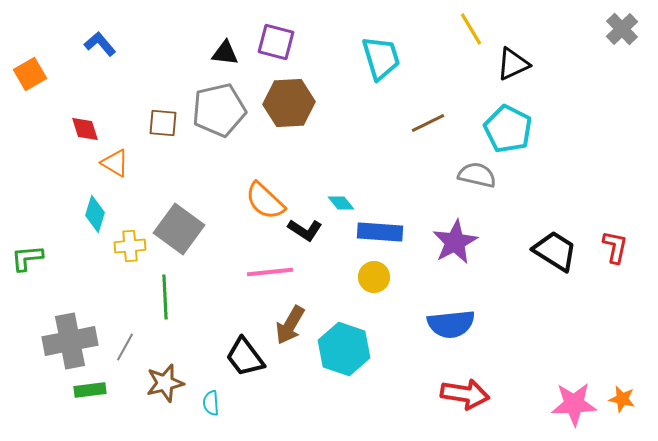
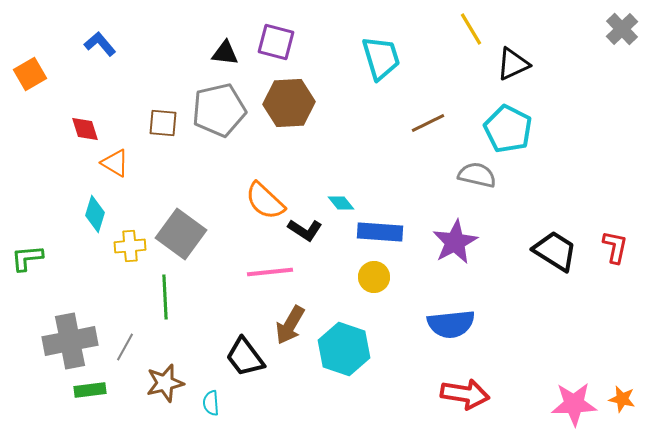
gray square at (179, 229): moved 2 px right, 5 px down
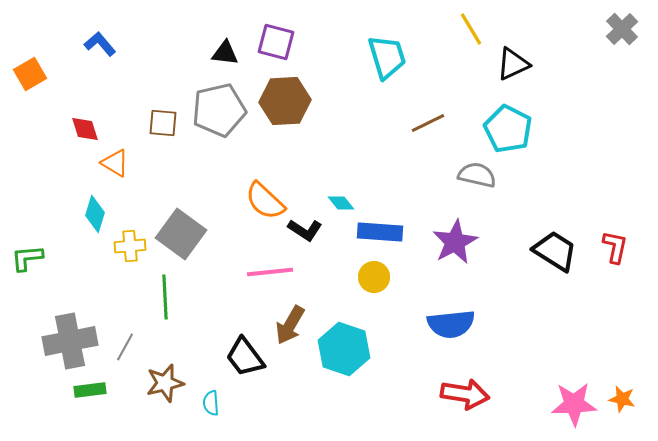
cyan trapezoid at (381, 58): moved 6 px right, 1 px up
brown hexagon at (289, 103): moved 4 px left, 2 px up
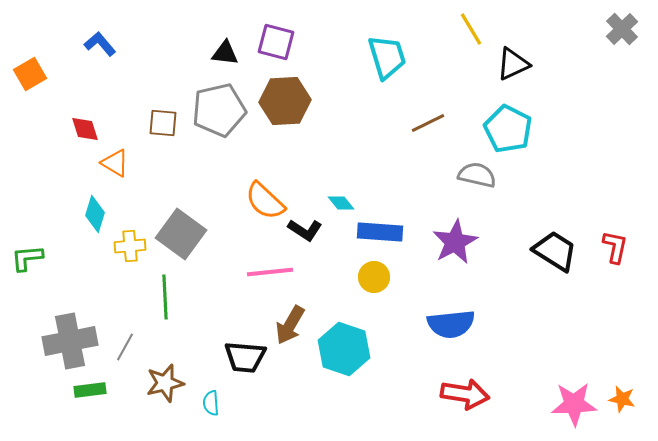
black trapezoid at (245, 357): rotated 48 degrees counterclockwise
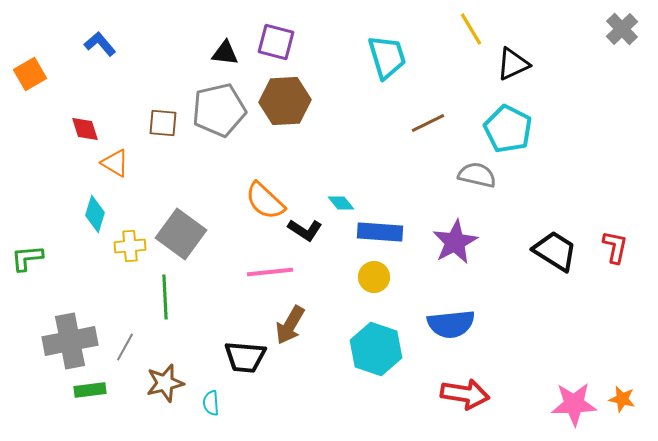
cyan hexagon at (344, 349): moved 32 px right
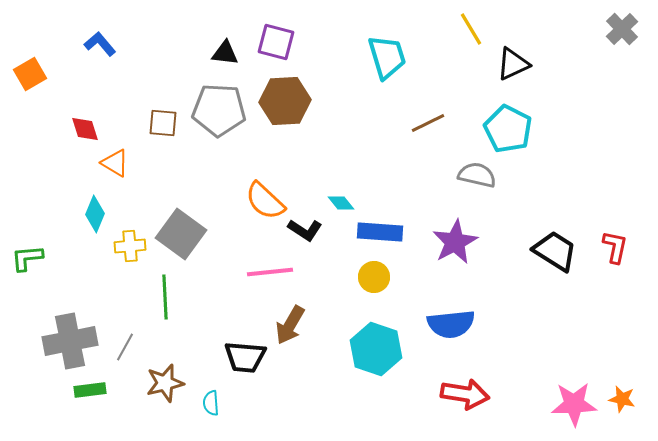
gray pentagon at (219, 110): rotated 16 degrees clockwise
cyan diamond at (95, 214): rotated 6 degrees clockwise
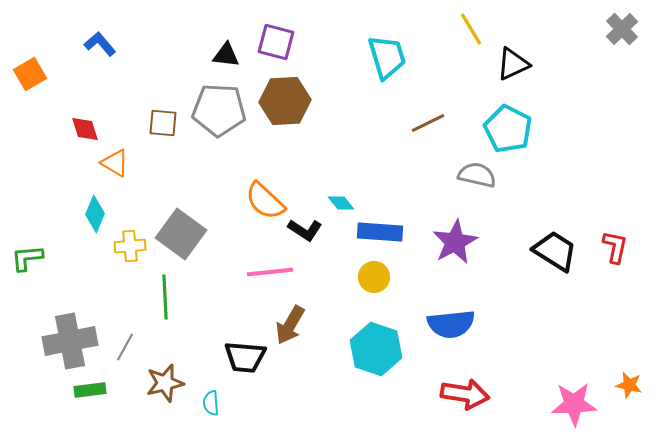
black triangle at (225, 53): moved 1 px right, 2 px down
orange star at (622, 399): moved 7 px right, 14 px up
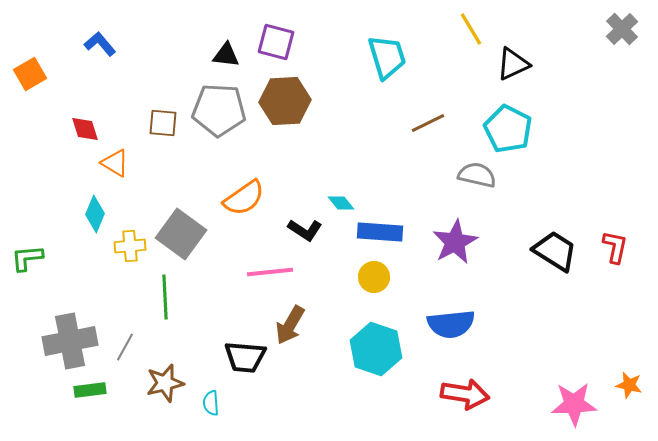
orange semicircle at (265, 201): moved 21 px left, 3 px up; rotated 78 degrees counterclockwise
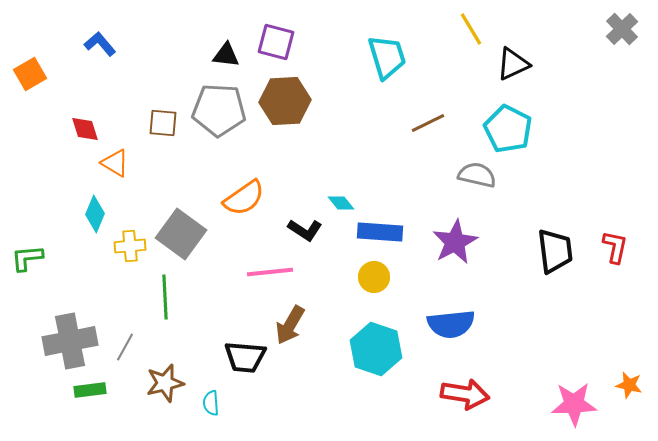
black trapezoid at (555, 251): rotated 51 degrees clockwise
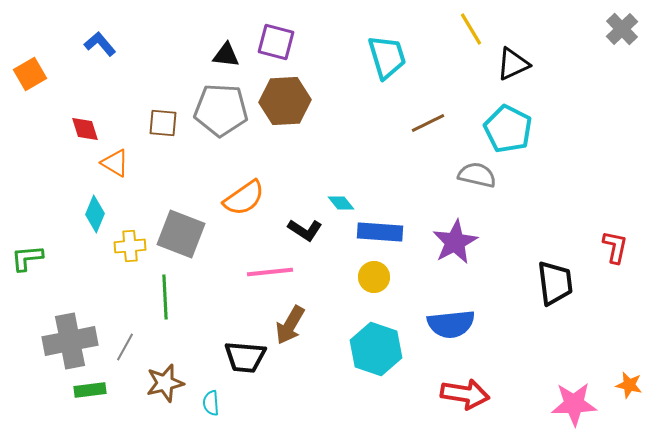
gray pentagon at (219, 110): moved 2 px right
gray square at (181, 234): rotated 15 degrees counterclockwise
black trapezoid at (555, 251): moved 32 px down
